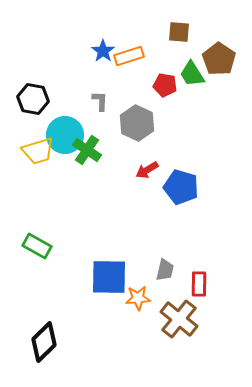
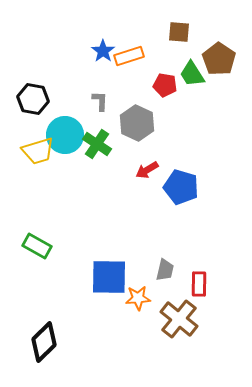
green cross: moved 10 px right, 6 px up
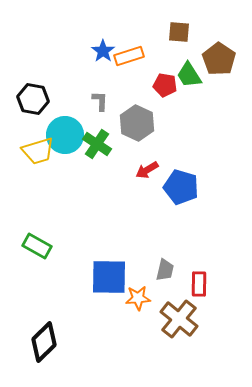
green trapezoid: moved 3 px left, 1 px down
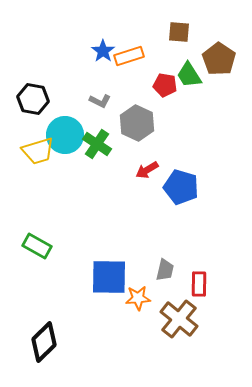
gray L-shape: rotated 115 degrees clockwise
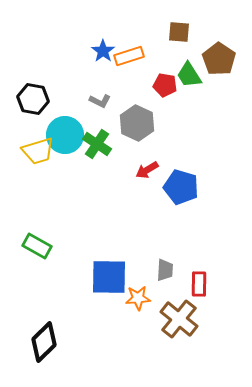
gray trapezoid: rotated 10 degrees counterclockwise
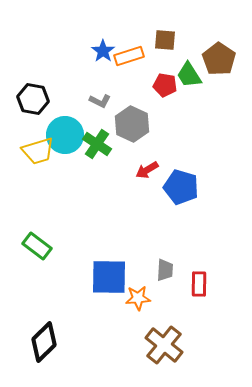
brown square: moved 14 px left, 8 px down
gray hexagon: moved 5 px left, 1 px down
green rectangle: rotated 8 degrees clockwise
brown cross: moved 15 px left, 26 px down
